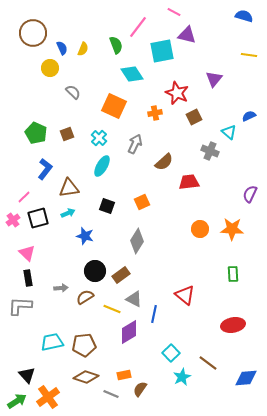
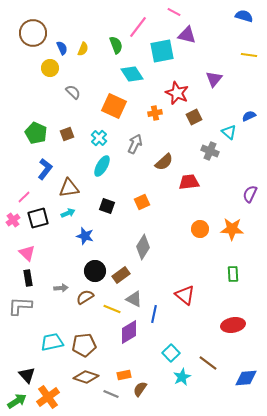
gray diamond at (137, 241): moved 6 px right, 6 px down
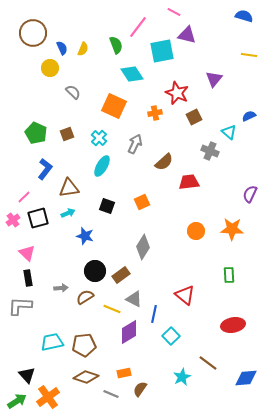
orange circle at (200, 229): moved 4 px left, 2 px down
green rectangle at (233, 274): moved 4 px left, 1 px down
cyan square at (171, 353): moved 17 px up
orange rectangle at (124, 375): moved 2 px up
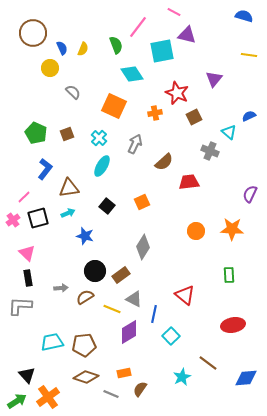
black square at (107, 206): rotated 21 degrees clockwise
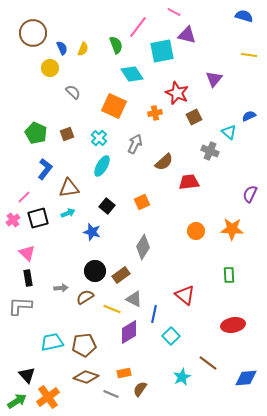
blue star at (85, 236): moved 7 px right, 4 px up
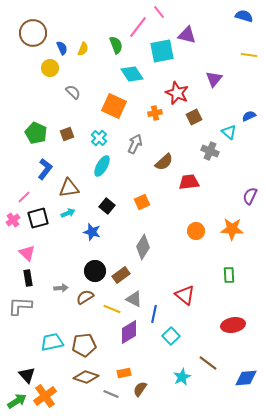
pink line at (174, 12): moved 15 px left; rotated 24 degrees clockwise
purple semicircle at (250, 194): moved 2 px down
orange cross at (48, 397): moved 3 px left, 1 px up
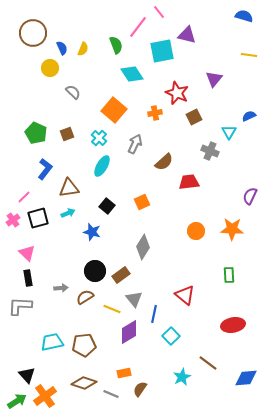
orange square at (114, 106): moved 4 px down; rotated 15 degrees clockwise
cyan triangle at (229, 132): rotated 21 degrees clockwise
gray triangle at (134, 299): rotated 24 degrees clockwise
brown diamond at (86, 377): moved 2 px left, 6 px down
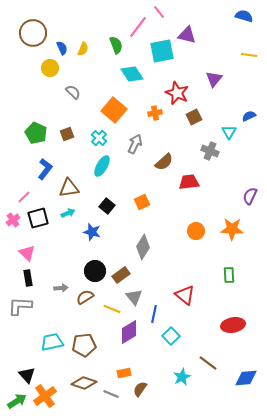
gray triangle at (134, 299): moved 2 px up
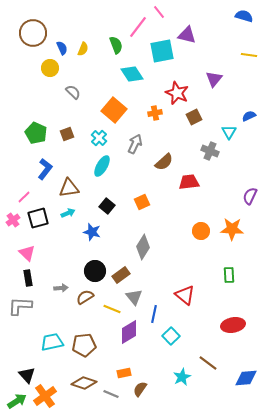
orange circle at (196, 231): moved 5 px right
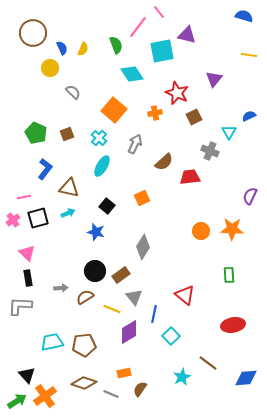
red trapezoid at (189, 182): moved 1 px right, 5 px up
brown triangle at (69, 188): rotated 20 degrees clockwise
pink line at (24, 197): rotated 32 degrees clockwise
orange square at (142, 202): moved 4 px up
blue star at (92, 232): moved 4 px right
